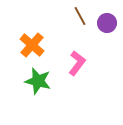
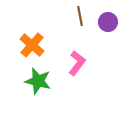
brown line: rotated 18 degrees clockwise
purple circle: moved 1 px right, 1 px up
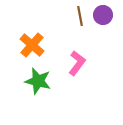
purple circle: moved 5 px left, 7 px up
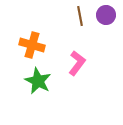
purple circle: moved 3 px right
orange cross: rotated 25 degrees counterclockwise
green star: rotated 12 degrees clockwise
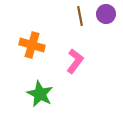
purple circle: moved 1 px up
pink L-shape: moved 2 px left, 2 px up
green star: moved 2 px right, 13 px down
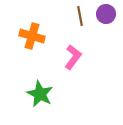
orange cross: moved 9 px up
pink L-shape: moved 2 px left, 4 px up
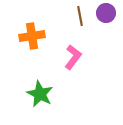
purple circle: moved 1 px up
orange cross: rotated 25 degrees counterclockwise
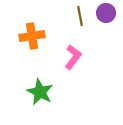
green star: moved 2 px up
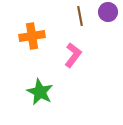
purple circle: moved 2 px right, 1 px up
pink L-shape: moved 2 px up
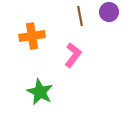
purple circle: moved 1 px right
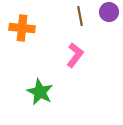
orange cross: moved 10 px left, 8 px up; rotated 15 degrees clockwise
pink L-shape: moved 2 px right
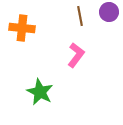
pink L-shape: moved 1 px right
